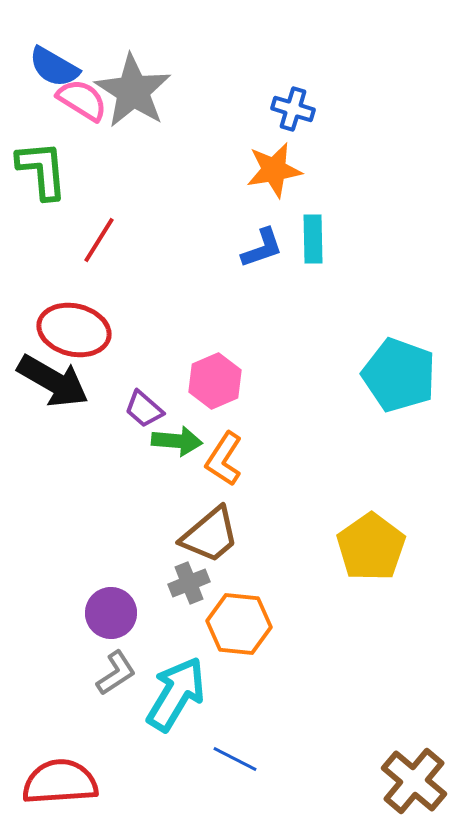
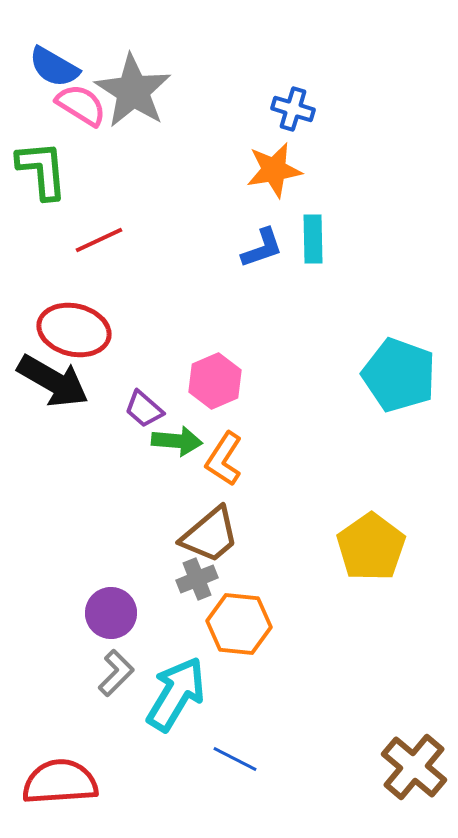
pink semicircle: moved 1 px left, 5 px down
red line: rotated 33 degrees clockwise
gray cross: moved 8 px right, 4 px up
gray L-shape: rotated 12 degrees counterclockwise
brown cross: moved 14 px up
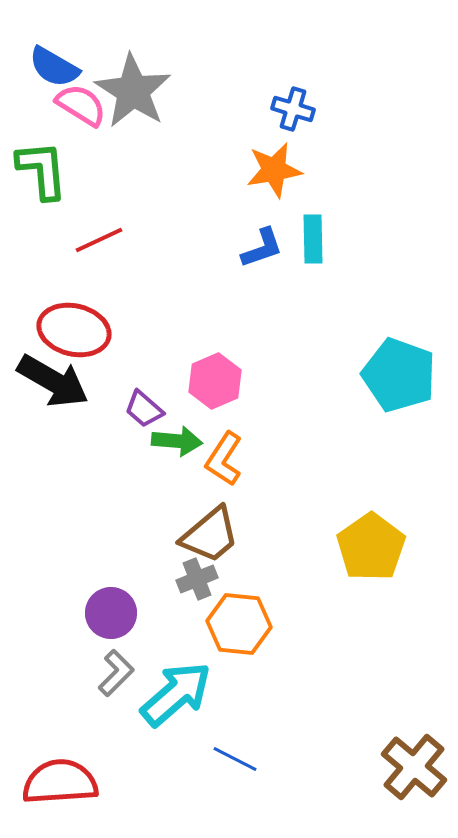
cyan arrow: rotated 18 degrees clockwise
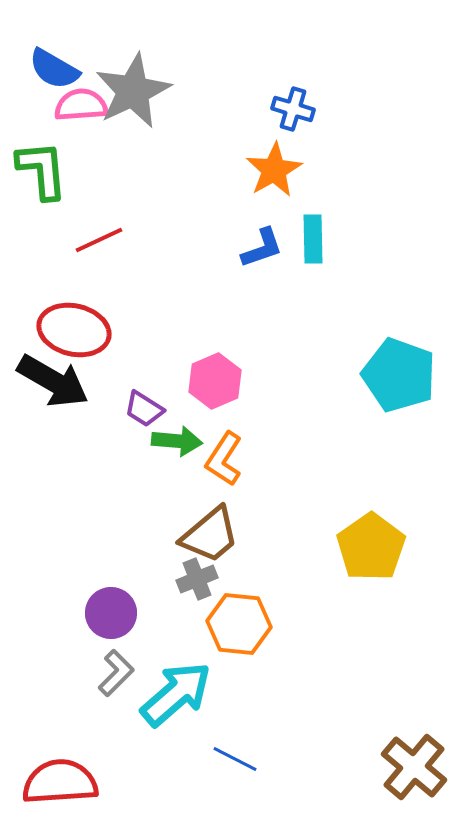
blue semicircle: moved 2 px down
gray star: rotated 14 degrees clockwise
pink semicircle: rotated 36 degrees counterclockwise
orange star: rotated 20 degrees counterclockwise
purple trapezoid: rotated 9 degrees counterclockwise
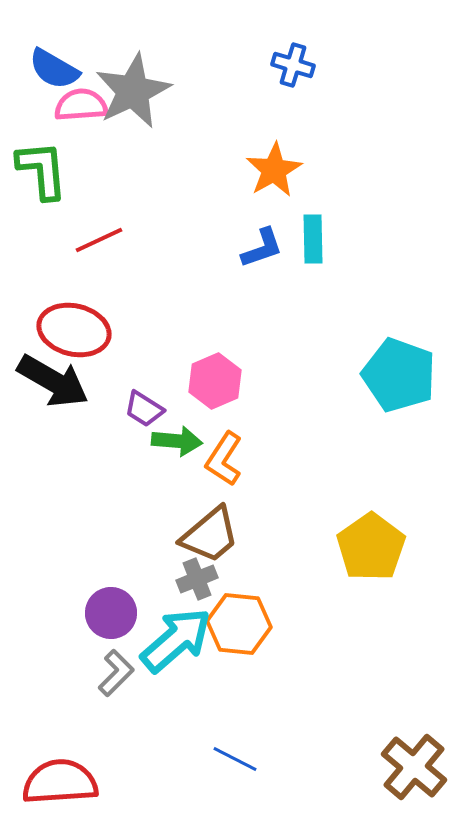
blue cross: moved 44 px up
cyan arrow: moved 54 px up
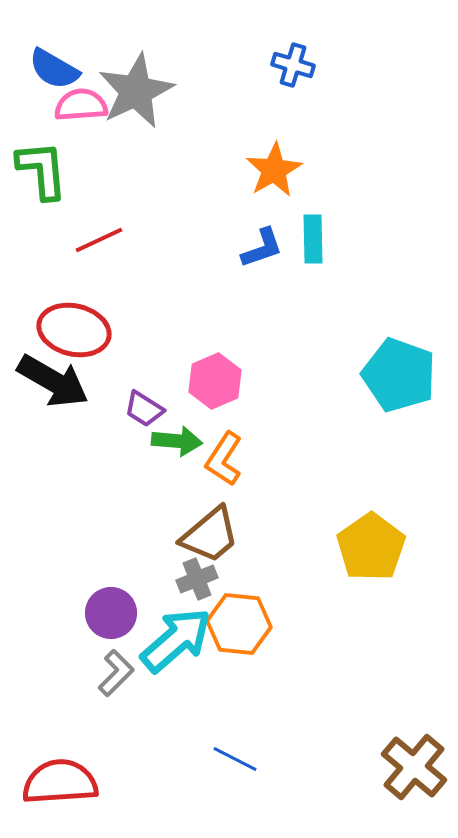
gray star: moved 3 px right
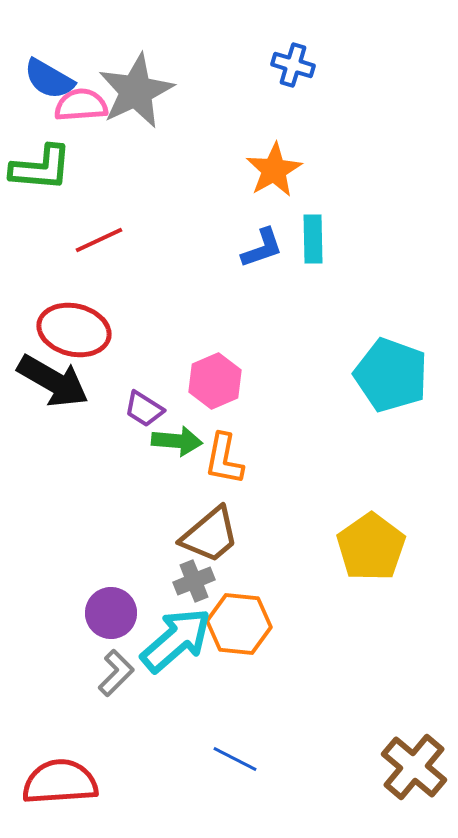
blue semicircle: moved 5 px left, 10 px down
green L-shape: moved 1 px left, 2 px up; rotated 100 degrees clockwise
cyan pentagon: moved 8 px left
orange L-shape: rotated 22 degrees counterclockwise
gray cross: moved 3 px left, 2 px down
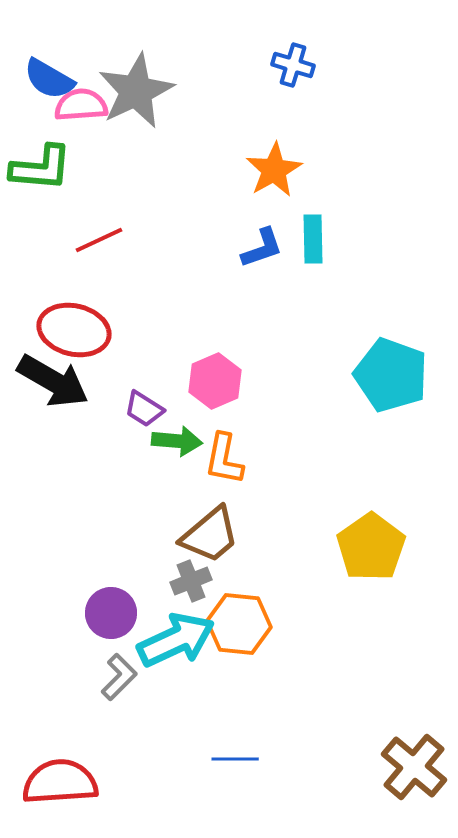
gray cross: moved 3 px left
cyan arrow: rotated 16 degrees clockwise
gray L-shape: moved 3 px right, 4 px down
blue line: rotated 27 degrees counterclockwise
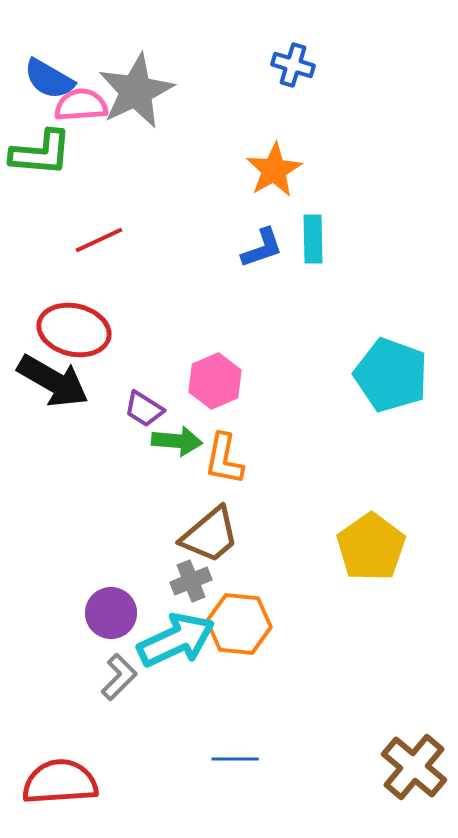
green L-shape: moved 15 px up
